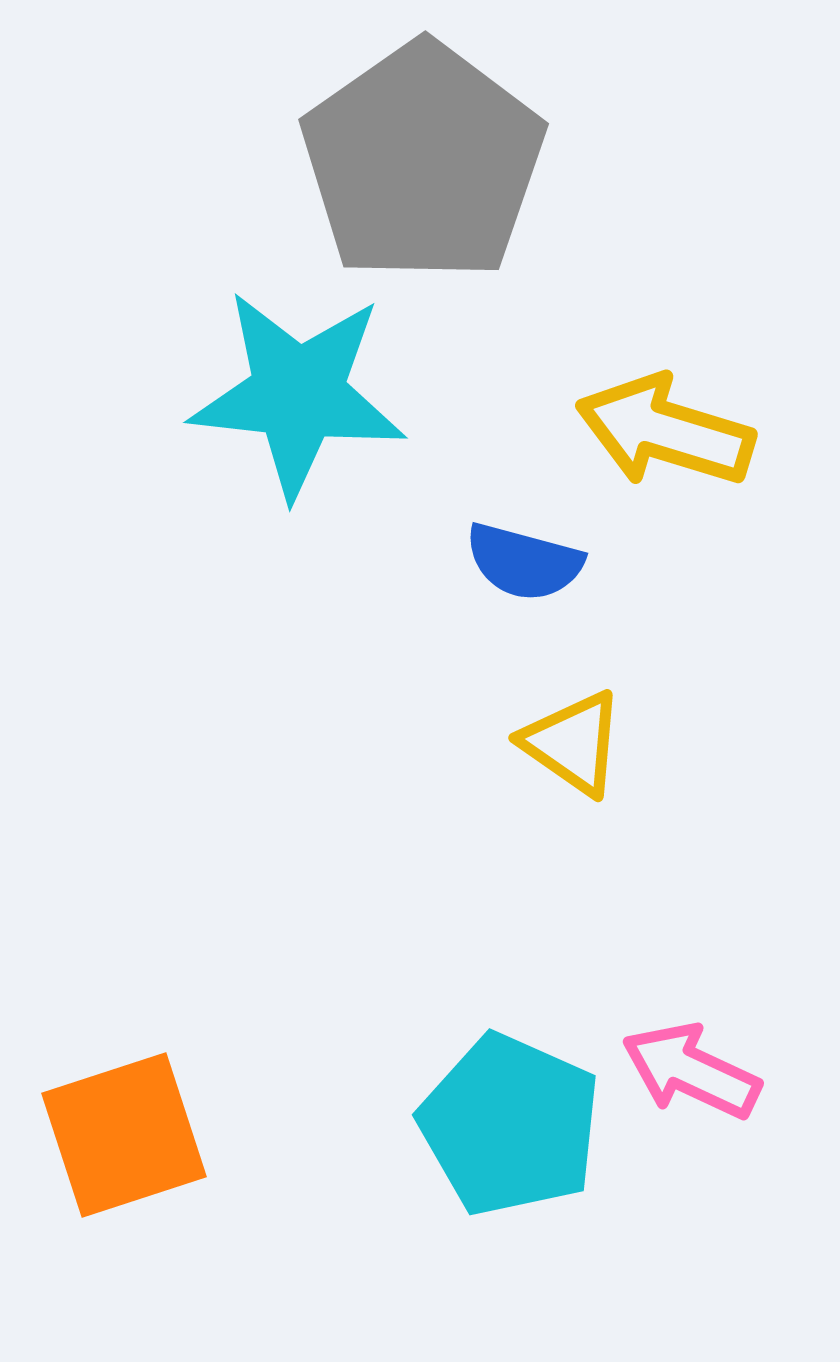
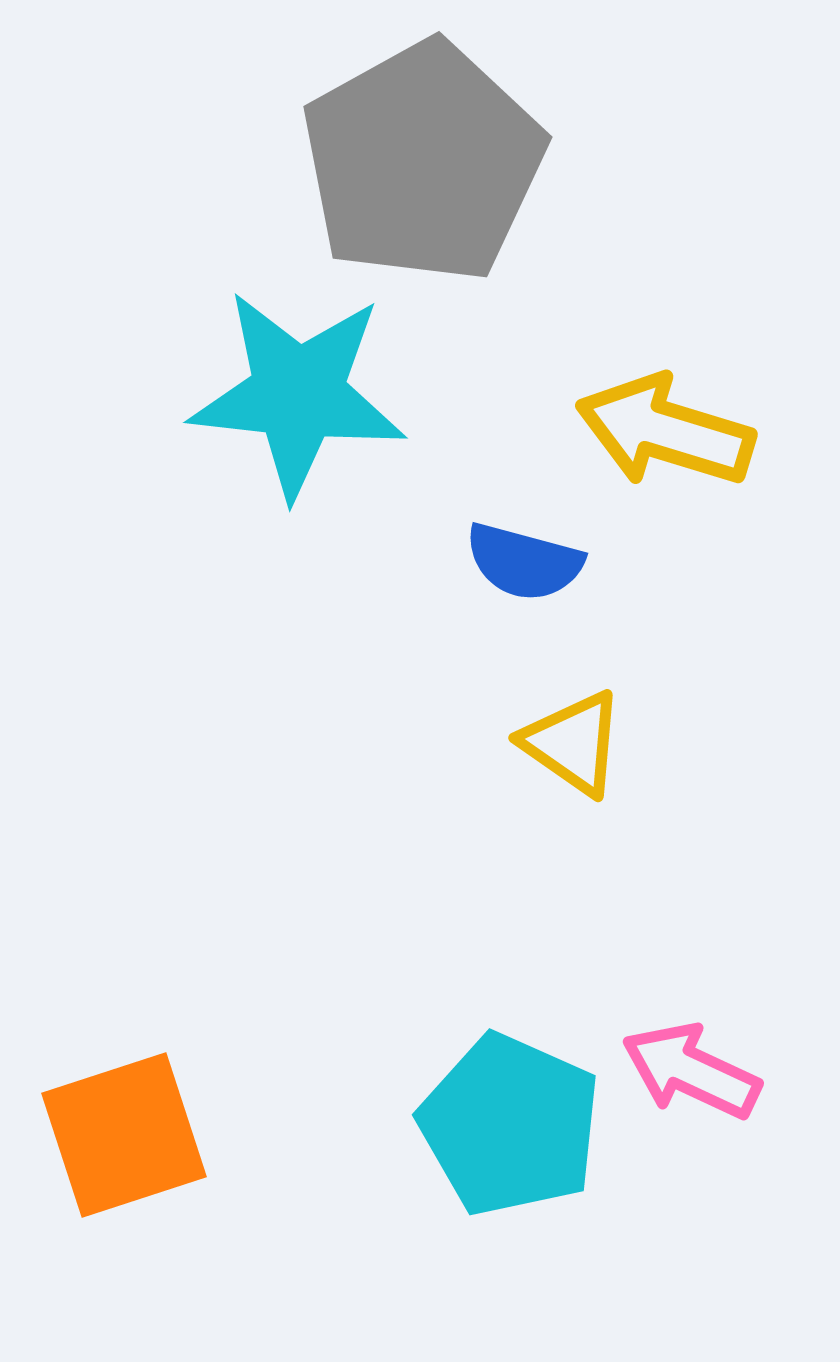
gray pentagon: rotated 6 degrees clockwise
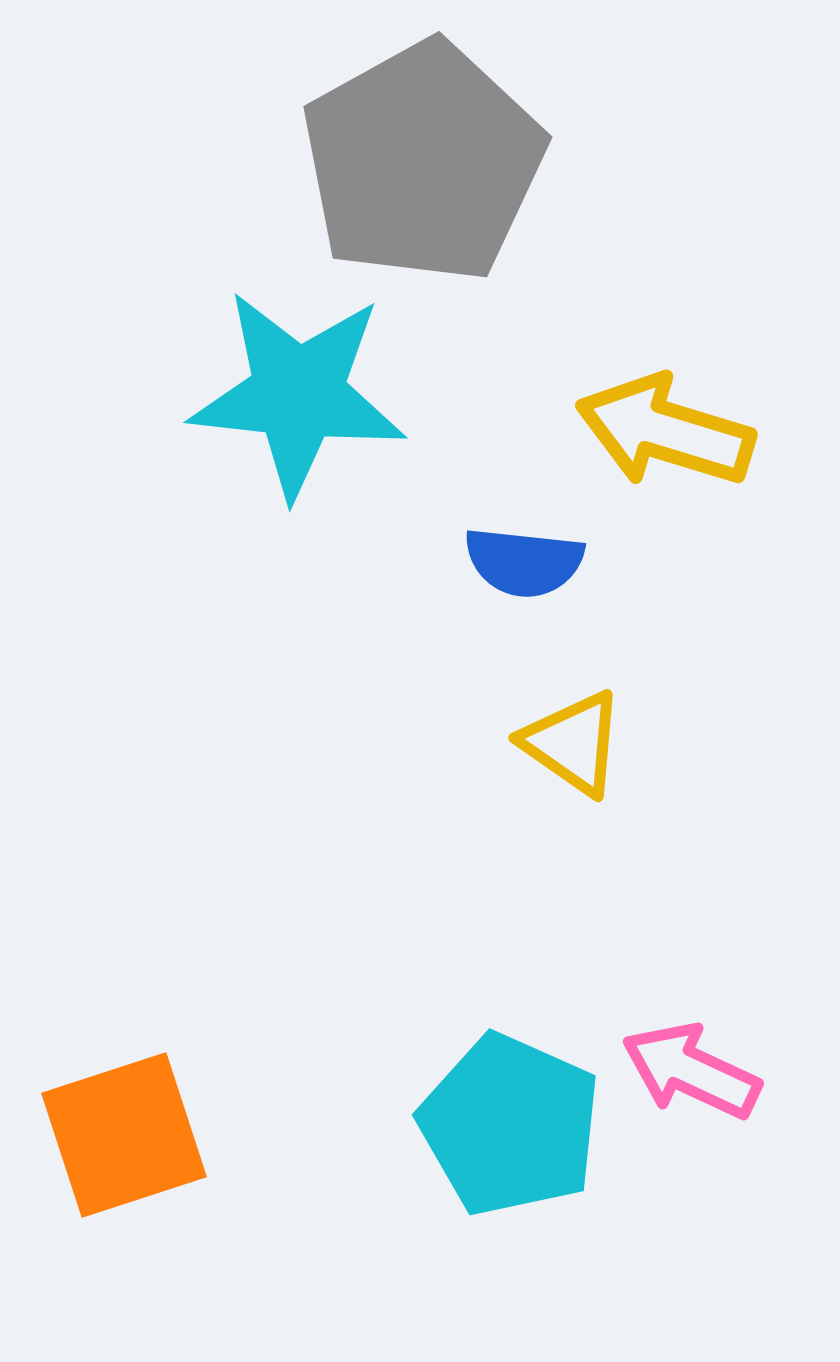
blue semicircle: rotated 9 degrees counterclockwise
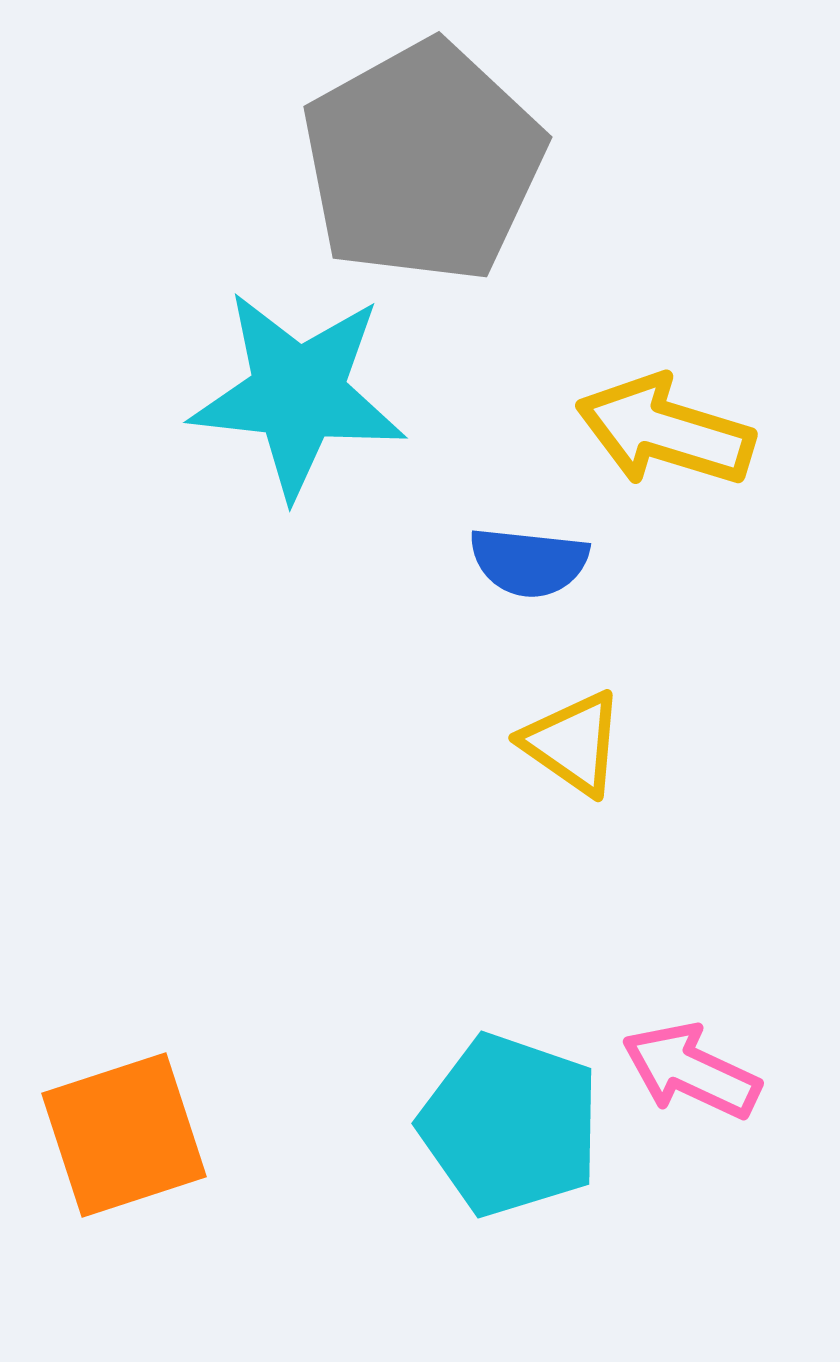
blue semicircle: moved 5 px right
cyan pentagon: rotated 5 degrees counterclockwise
